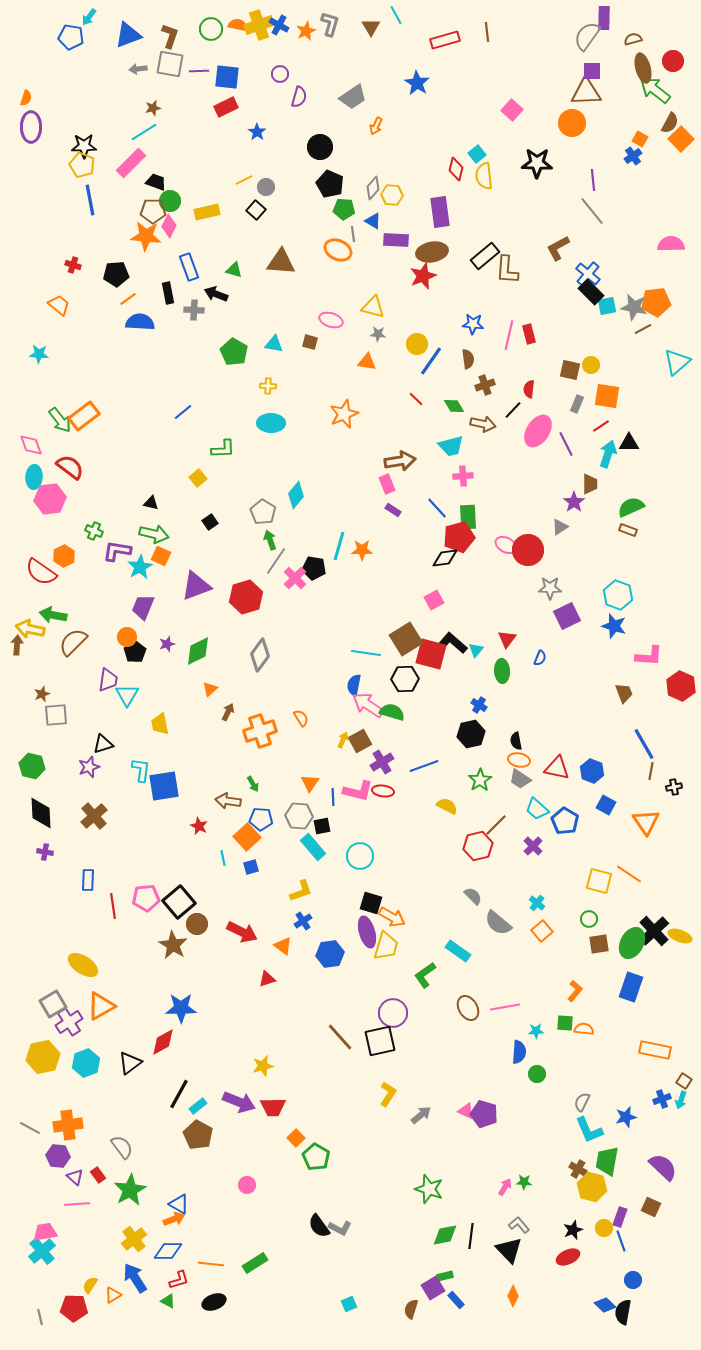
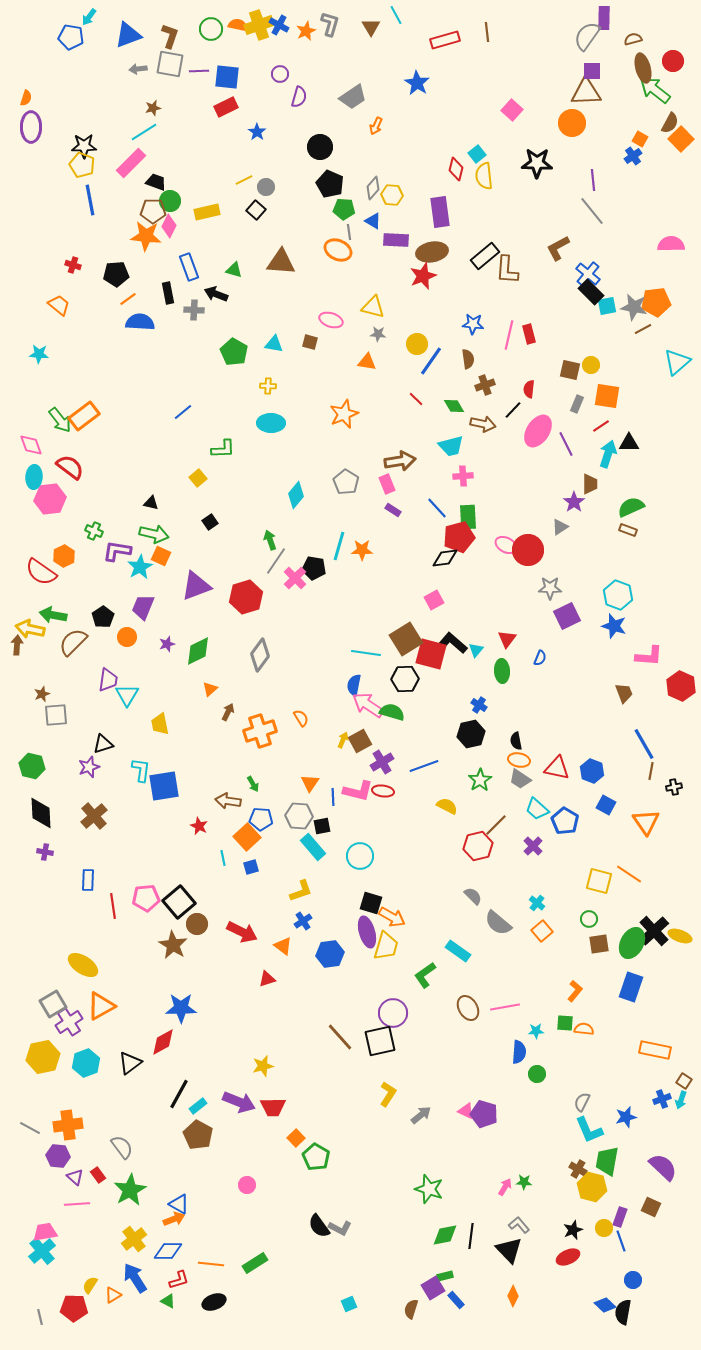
gray line at (353, 234): moved 4 px left, 2 px up
gray pentagon at (263, 512): moved 83 px right, 30 px up
black pentagon at (135, 652): moved 32 px left, 35 px up
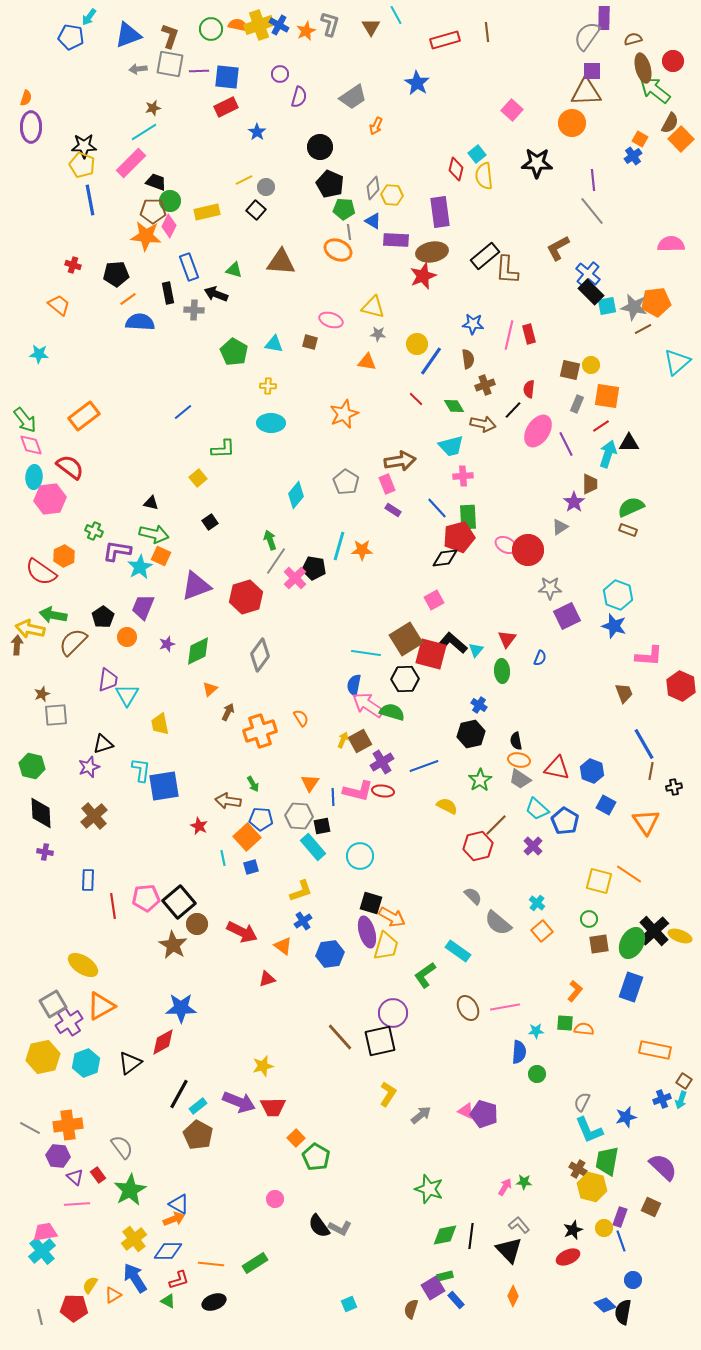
green arrow at (60, 420): moved 35 px left
pink circle at (247, 1185): moved 28 px right, 14 px down
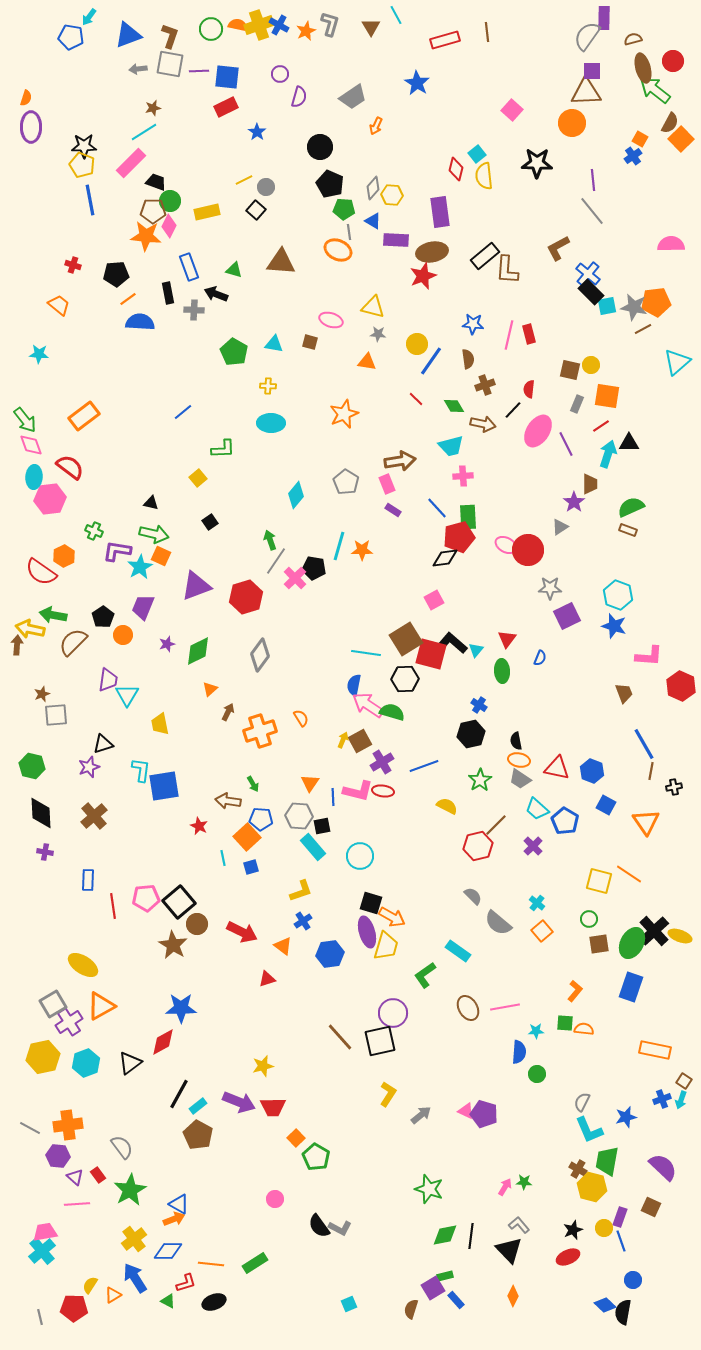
orange circle at (127, 637): moved 4 px left, 2 px up
red L-shape at (179, 1280): moved 7 px right, 3 px down
